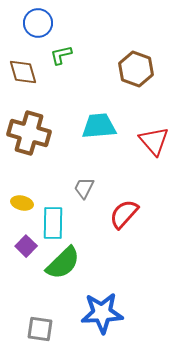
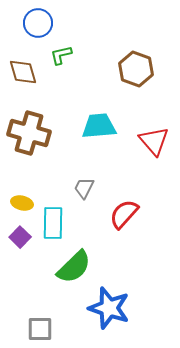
purple square: moved 6 px left, 9 px up
green semicircle: moved 11 px right, 4 px down
blue star: moved 7 px right, 5 px up; rotated 21 degrees clockwise
gray square: rotated 8 degrees counterclockwise
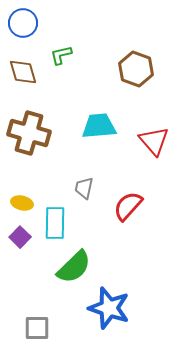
blue circle: moved 15 px left
gray trapezoid: rotated 15 degrees counterclockwise
red semicircle: moved 4 px right, 8 px up
cyan rectangle: moved 2 px right
gray square: moved 3 px left, 1 px up
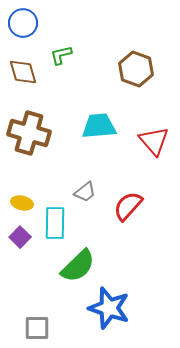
gray trapezoid: moved 1 px right, 4 px down; rotated 140 degrees counterclockwise
green semicircle: moved 4 px right, 1 px up
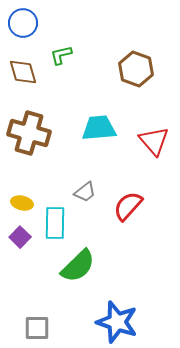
cyan trapezoid: moved 2 px down
blue star: moved 8 px right, 14 px down
